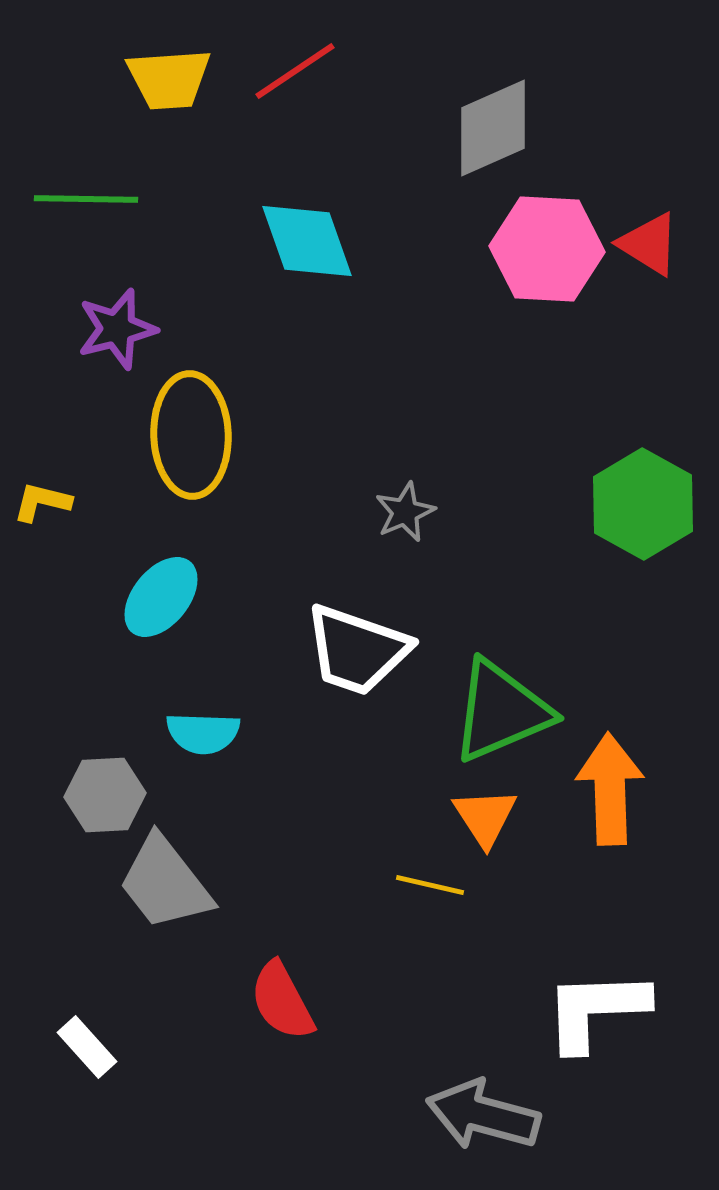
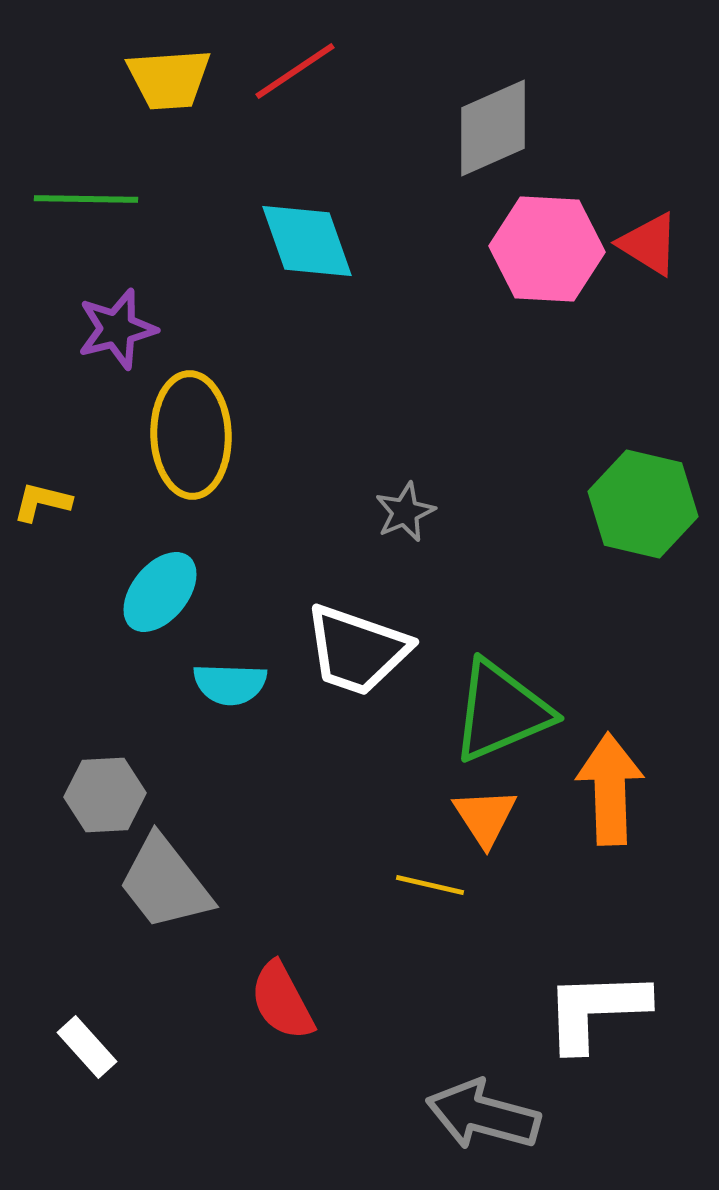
green hexagon: rotated 16 degrees counterclockwise
cyan ellipse: moved 1 px left, 5 px up
cyan semicircle: moved 27 px right, 49 px up
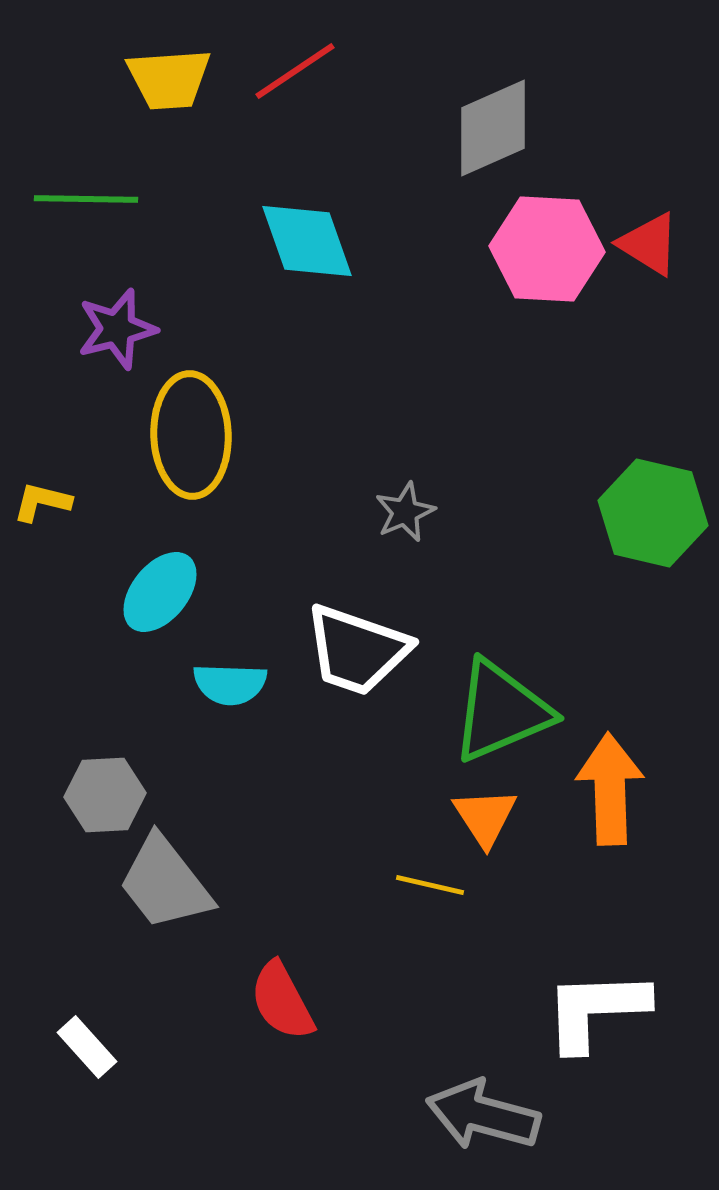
green hexagon: moved 10 px right, 9 px down
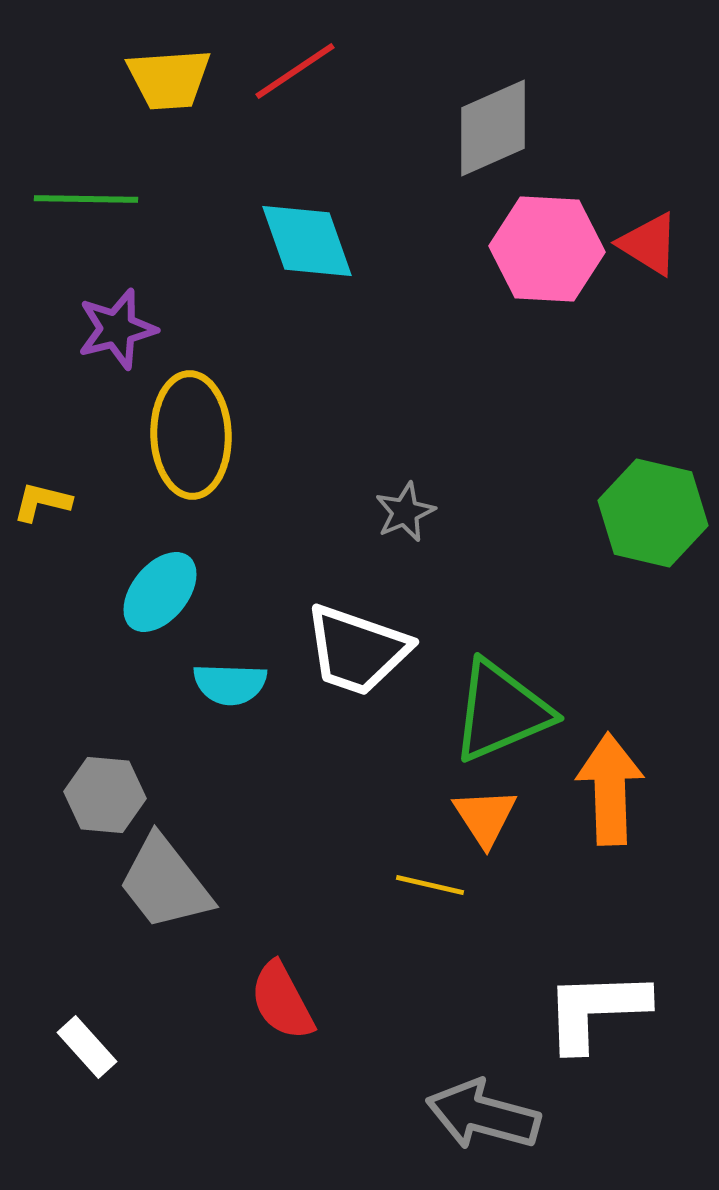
gray hexagon: rotated 8 degrees clockwise
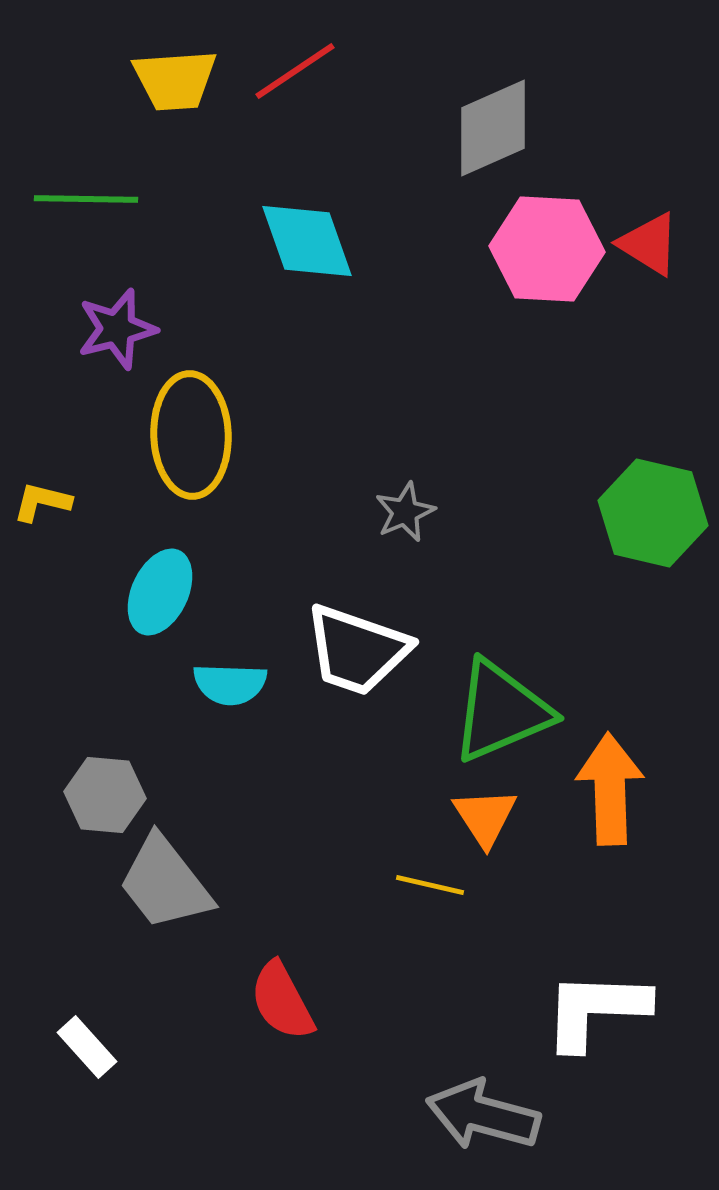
yellow trapezoid: moved 6 px right, 1 px down
cyan ellipse: rotated 14 degrees counterclockwise
white L-shape: rotated 4 degrees clockwise
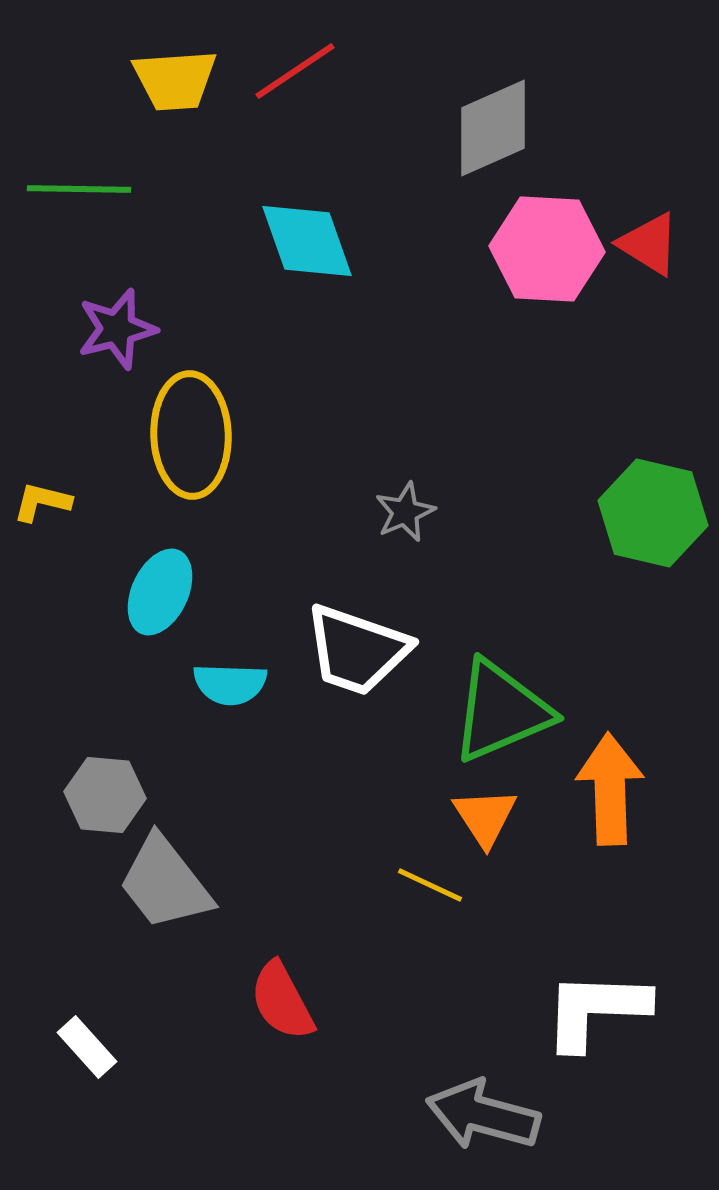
green line: moved 7 px left, 10 px up
yellow line: rotated 12 degrees clockwise
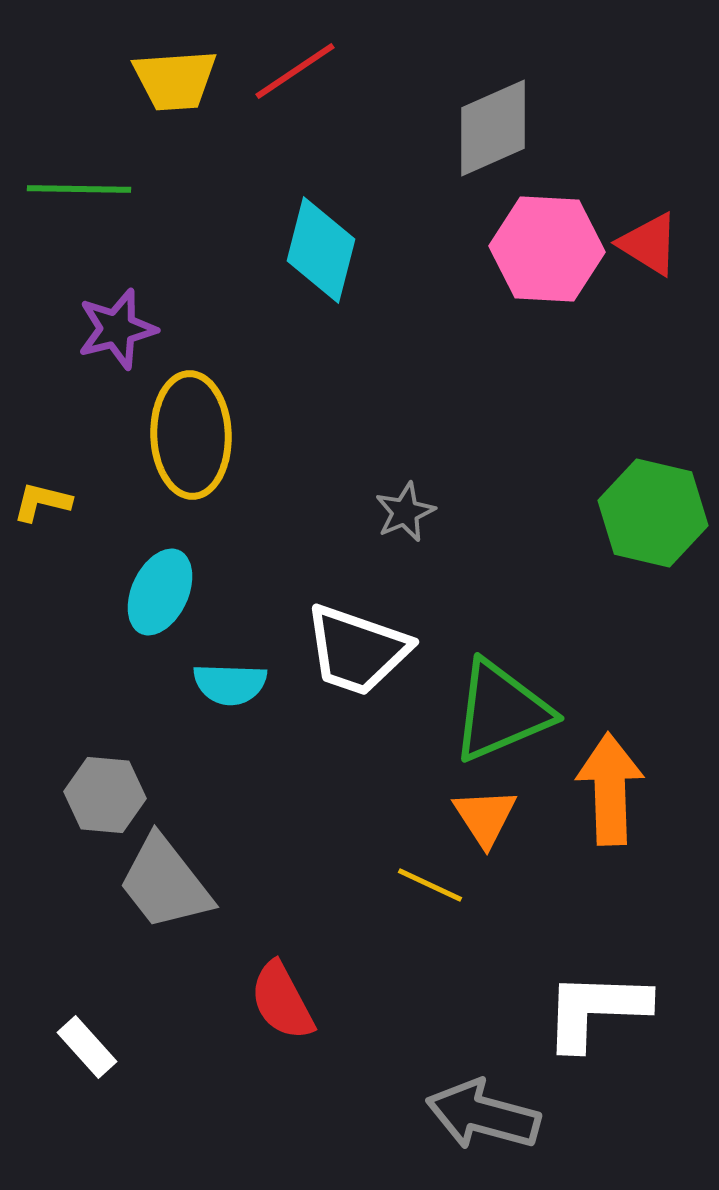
cyan diamond: moved 14 px right, 9 px down; rotated 34 degrees clockwise
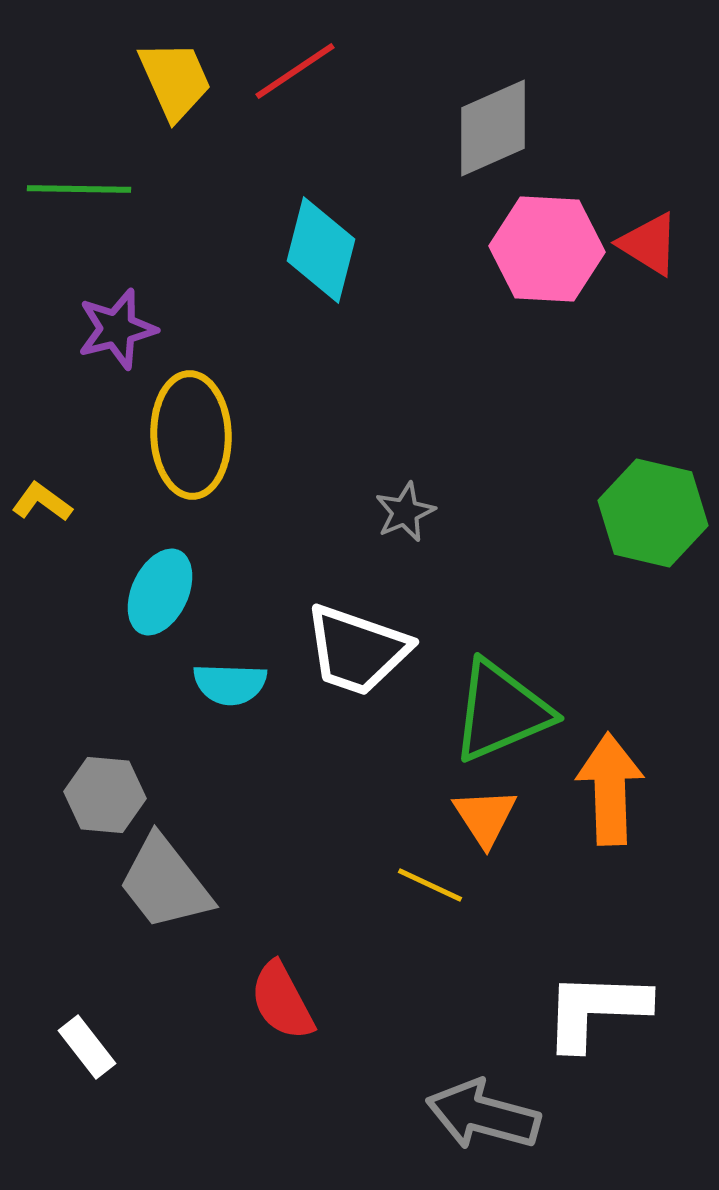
yellow trapezoid: rotated 110 degrees counterclockwise
yellow L-shape: rotated 22 degrees clockwise
white rectangle: rotated 4 degrees clockwise
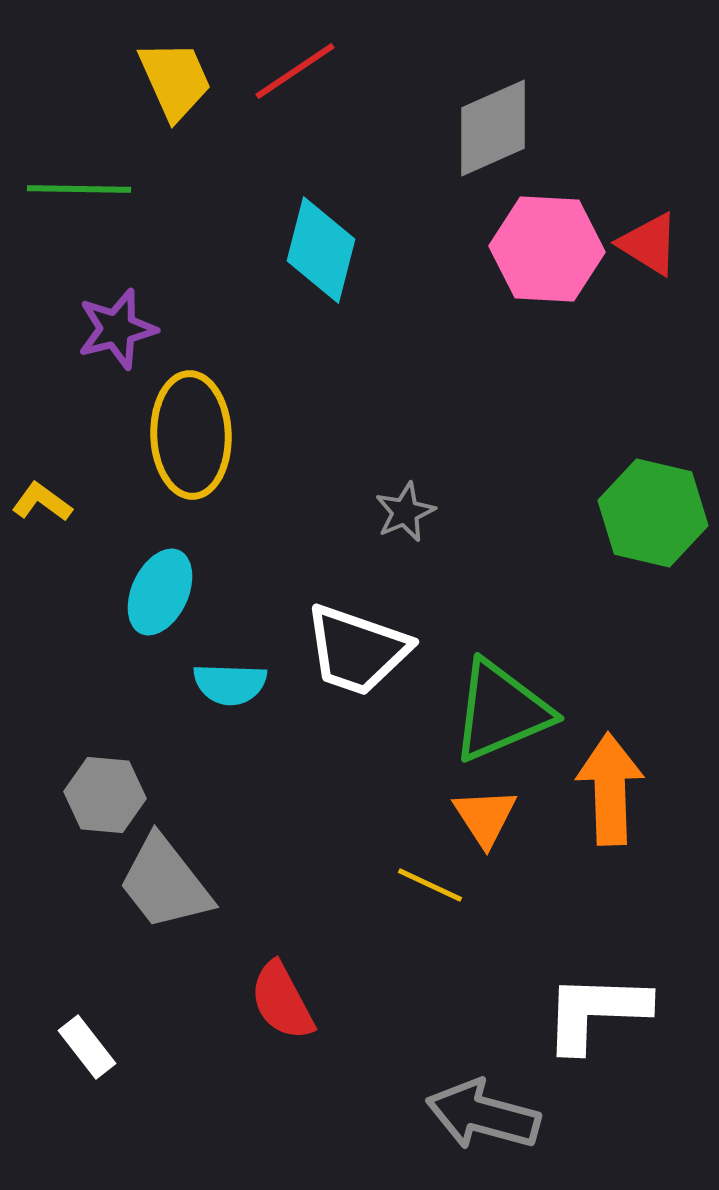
white L-shape: moved 2 px down
